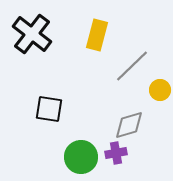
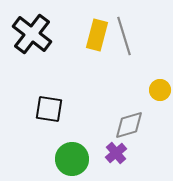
gray line: moved 8 px left, 30 px up; rotated 63 degrees counterclockwise
purple cross: rotated 30 degrees counterclockwise
green circle: moved 9 px left, 2 px down
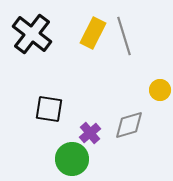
yellow rectangle: moved 4 px left, 2 px up; rotated 12 degrees clockwise
purple cross: moved 26 px left, 20 px up
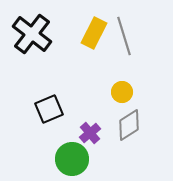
yellow rectangle: moved 1 px right
yellow circle: moved 38 px left, 2 px down
black square: rotated 32 degrees counterclockwise
gray diamond: rotated 16 degrees counterclockwise
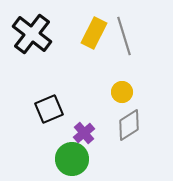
purple cross: moved 6 px left
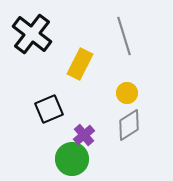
yellow rectangle: moved 14 px left, 31 px down
yellow circle: moved 5 px right, 1 px down
purple cross: moved 2 px down
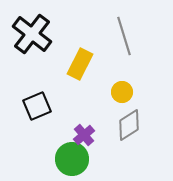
yellow circle: moved 5 px left, 1 px up
black square: moved 12 px left, 3 px up
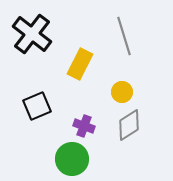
purple cross: moved 9 px up; rotated 30 degrees counterclockwise
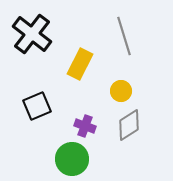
yellow circle: moved 1 px left, 1 px up
purple cross: moved 1 px right
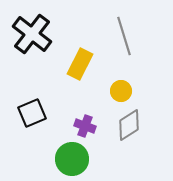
black square: moved 5 px left, 7 px down
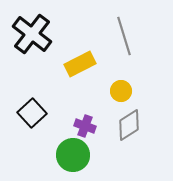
yellow rectangle: rotated 36 degrees clockwise
black square: rotated 20 degrees counterclockwise
green circle: moved 1 px right, 4 px up
